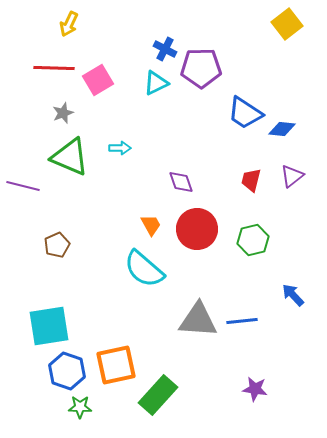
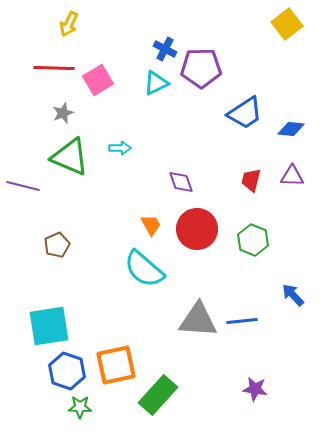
blue trapezoid: rotated 66 degrees counterclockwise
blue diamond: moved 9 px right
purple triangle: rotated 40 degrees clockwise
green hexagon: rotated 24 degrees counterclockwise
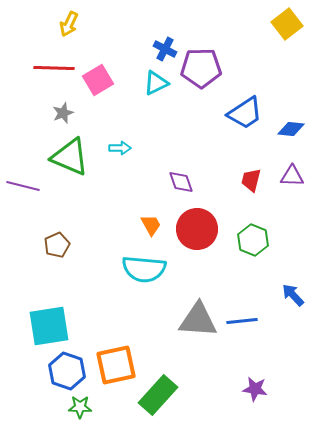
cyan semicircle: rotated 36 degrees counterclockwise
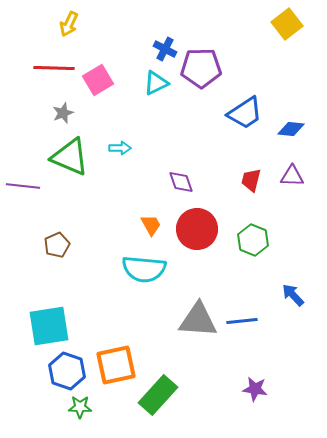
purple line: rotated 8 degrees counterclockwise
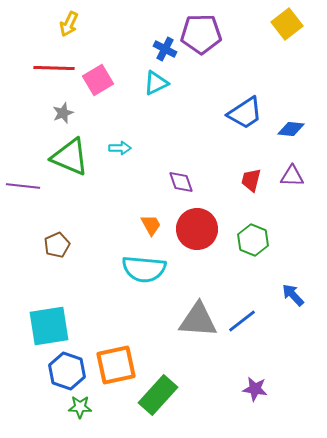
purple pentagon: moved 34 px up
blue line: rotated 32 degrees counterclockwise
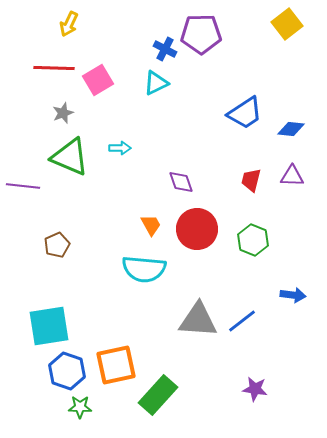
blue arrow: rotated 140 degrees clockwise
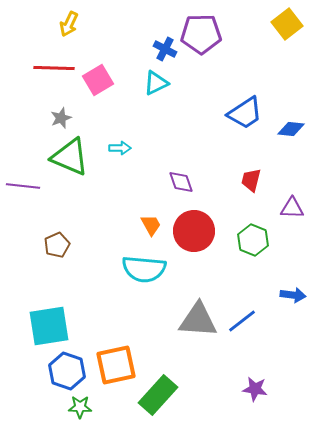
gray star: moved 2 px left, 5 px down
purple triangle: moved 32 px down
red circle: moved 3 px left, 2 px down
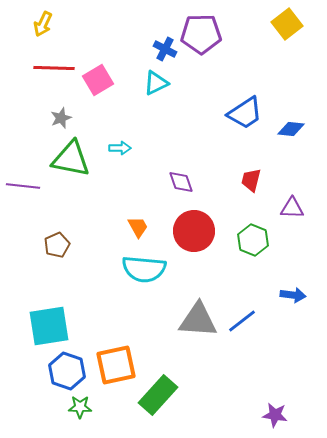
yellow arrow: moved 26 px left
green triangle: moved 1 px right, 2 px down; rotated 12 degrees counterclockwise
orange trapezoid: moved 13 px left, 2 px down
purple star: moved 20 px right, 26 px down
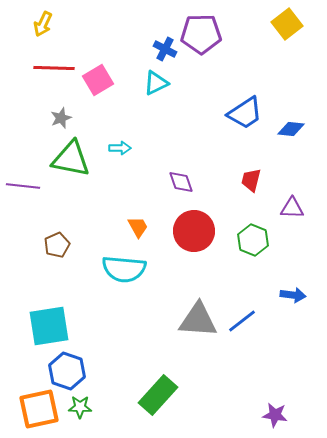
cyan semicircle: moved 20 px left
orange square: moved 77 px left, 44 px down
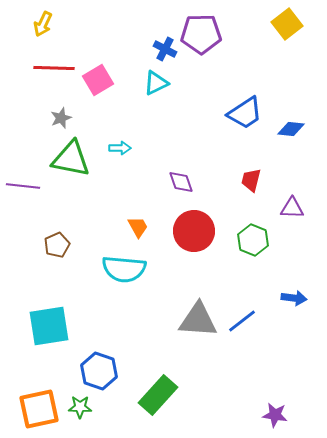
blue arrow: moved 1 px right, 3 px down
blue hexagon: moved 32 px right
